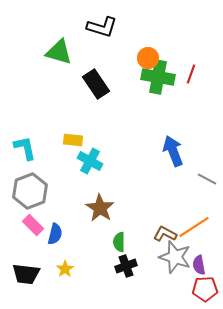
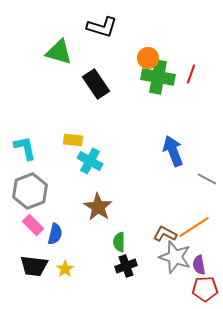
brown star: moved 2 px left, 1 px up
black trapezoid: moved 8 px right, 8 px up
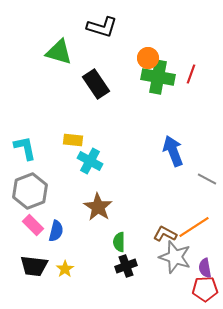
blue semicircle: moved 1 px right, 3 px up
purple semicircle: moved 6 px right, 3 px down
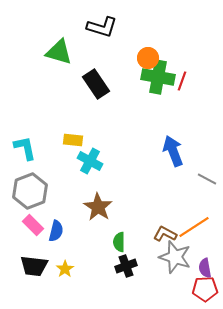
red line: moved 9 px left, 7 px down
